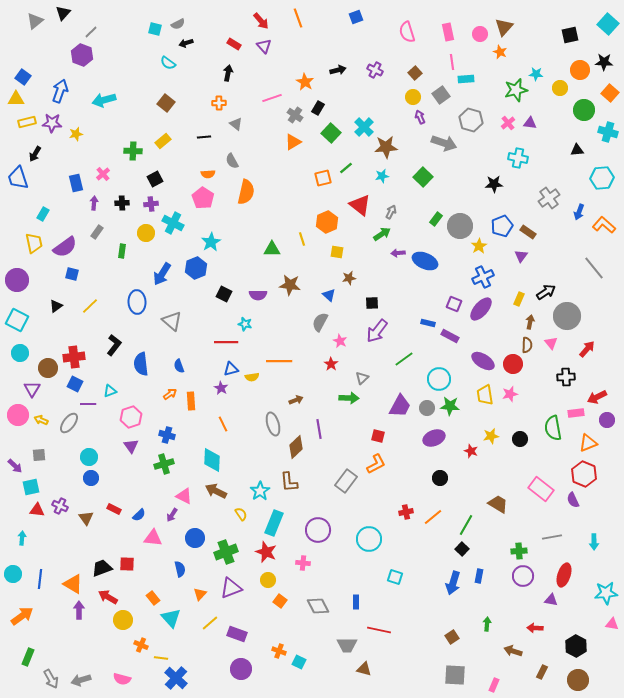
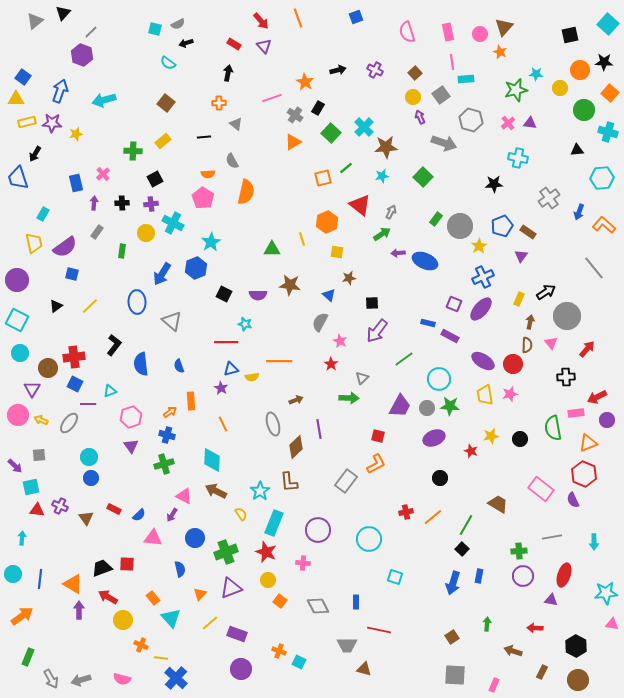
orange arrow at (170, 394): moved 18 px down
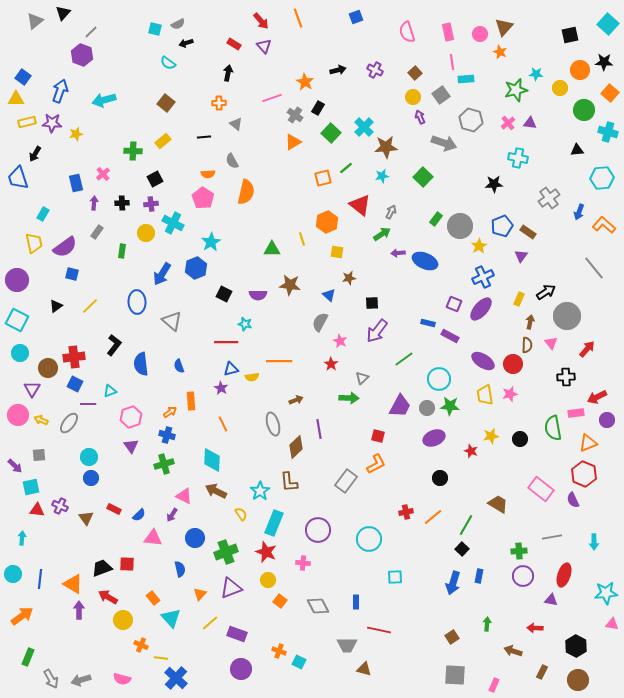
cyan square at (395, 577): rotated 21 degrees counterclockwise
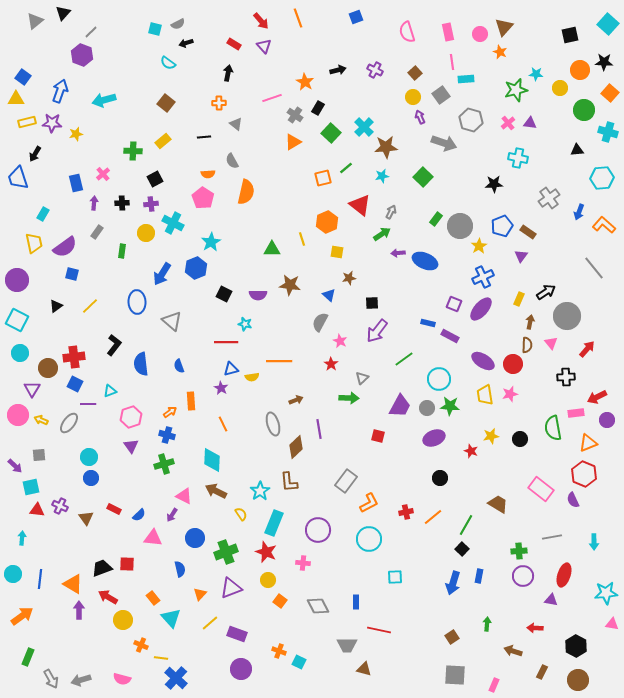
orange L-shape at (376, 464): moved 7 px left, 39 px down
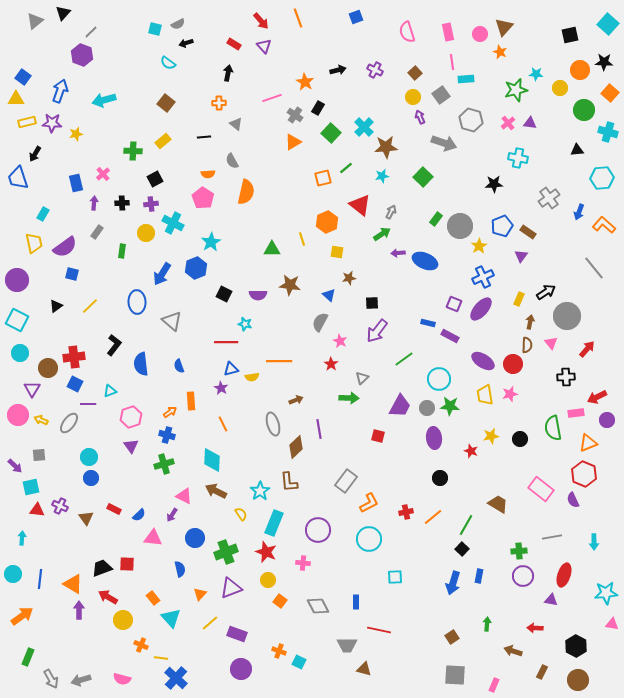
purple ellipse at (434, 438): rotated 75 degrees counterclockwise
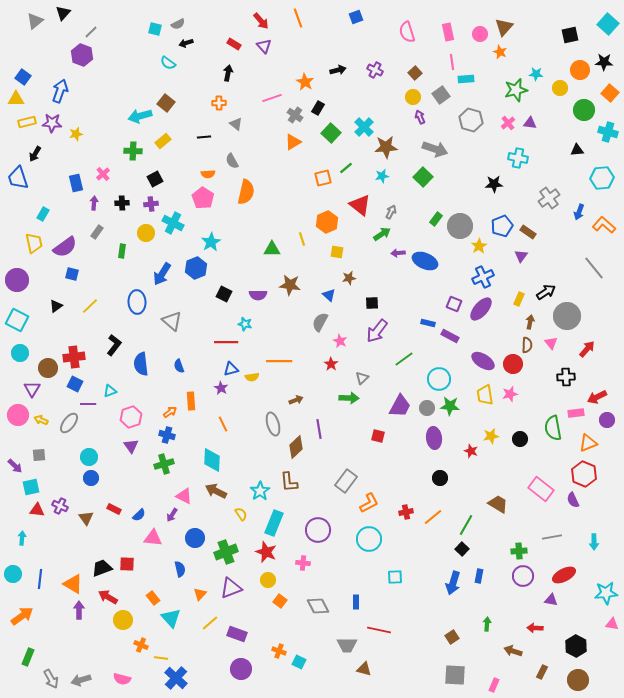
cyan arrow at (104, 100): moved 36 px right, 16 px down
gray arrow at (444, 143): moved 9 px left, 6 px down
red ellipse at (564, 575): rotated 45 degrees clockwise
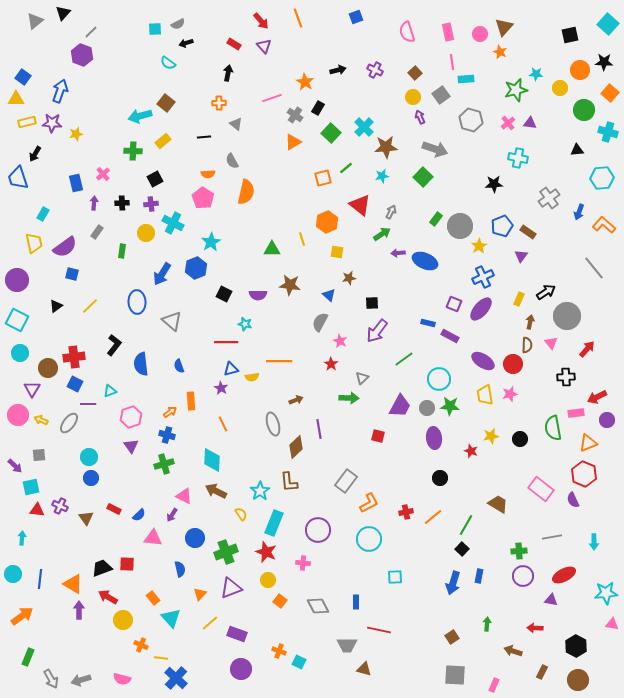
cyan square at (155, 29): rotated 16 degrees counterclockwise
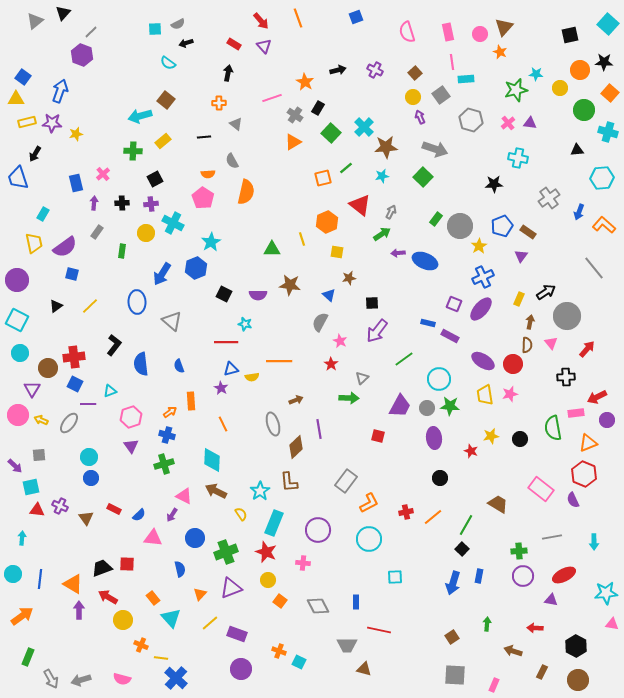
brown square at (166, 103): moved 3 px up
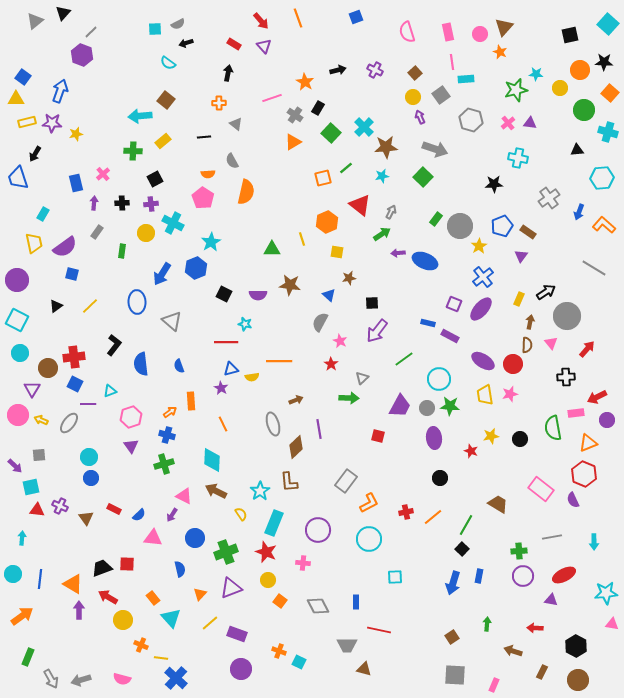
cyan arrow at (140, 116): rotated 10 degrees clockwise
gray line at (594, 268): rotated 20 degrees counterclockwise
blue cross at (483, 277): rotated 15 degrees counterclockwise
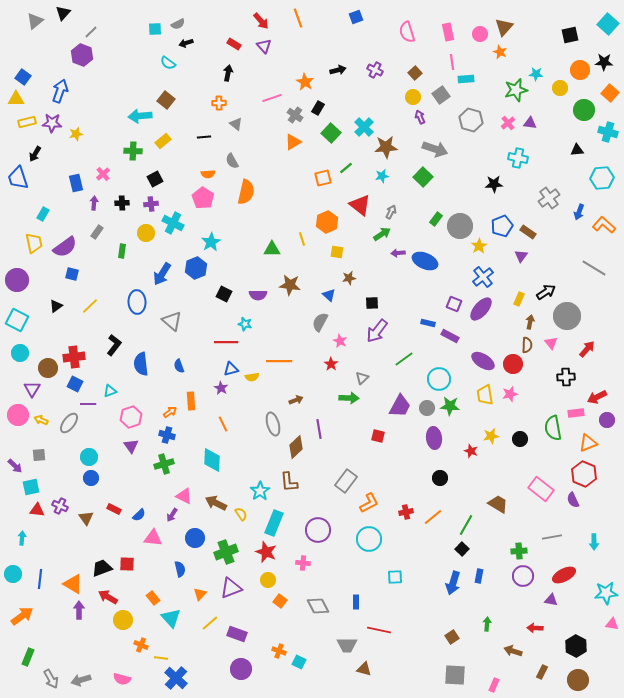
brown arrow at (216, 491): moved 12 px down
